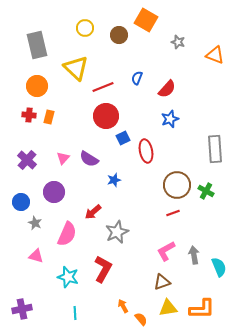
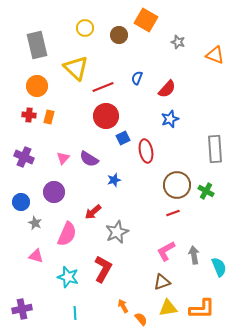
purple cross at (27, 160): moved 3 px left, 3 px up; rotated 18 degrees counterclockwise
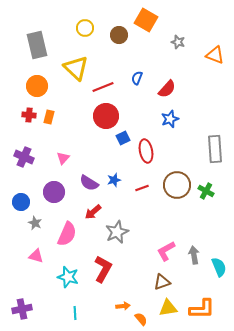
purple semicircle at (89, 159): moved 24 px down
red line at (173, 213): moved 31 px left, 25 px up
orange arrow at (123, 306): rotated 112 degrees clockwise
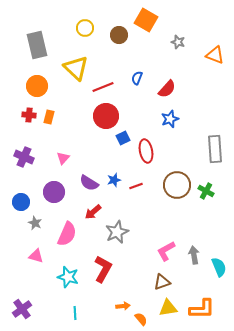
red line at (142, 188): moved 6 px left, 2 px up
purple cross at (22, 309): rotated 24 degrees counterclockwise
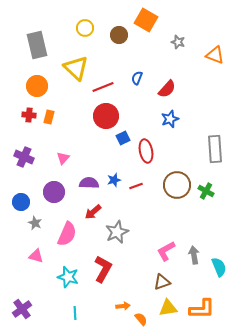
purple semicircle at (89, 183): rotated 150 degrees clockwise
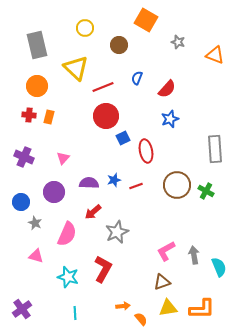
brown circle at (119, 35): moved 10 px down
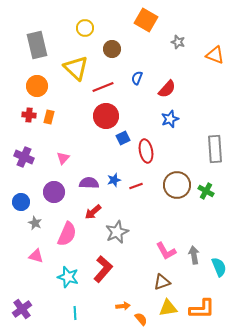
brown circle at (119, 45): moved 7 px left, 4 px down
pink L-shape at (166, 251): rotated 90 degrees counterclockwise
red L-shape at (103, 269): rotated 12 degrees clockwise
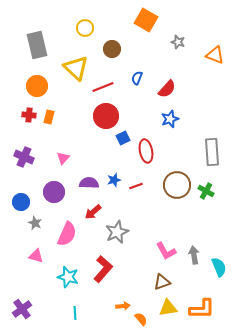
gray rectangle at (215, 149): moved 3 px left, 3 px down
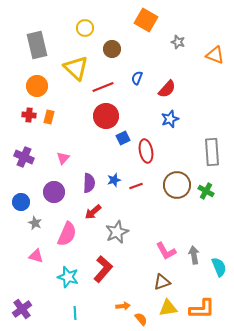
purple semicircle at (89, 183): rotated 90 degrees clockwise
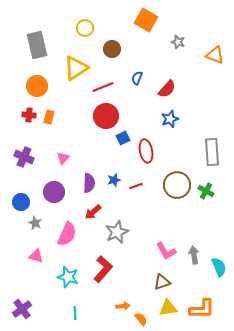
yellow triangle at (76, 68): rotated 44 degrees clockwise
